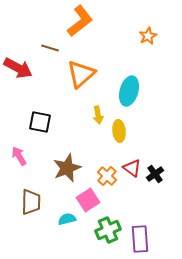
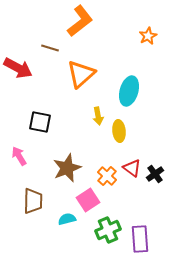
yellow arrow: moved 1 px down
brown trapezoid: moved 2 px right, 1 px up
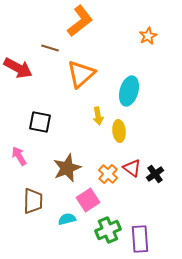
orange cross: moved 1 px right, 2 px up
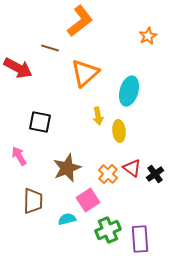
orange triangle: moved 4 px right, 1 px up
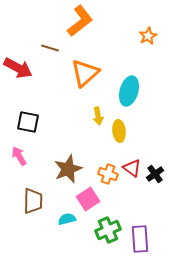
black square: moved 12 px left
brown star: moved 1 px right, 1 px down
orange cross: rotated 24 degrees counterclockwise
pink square: moved 1 px up
